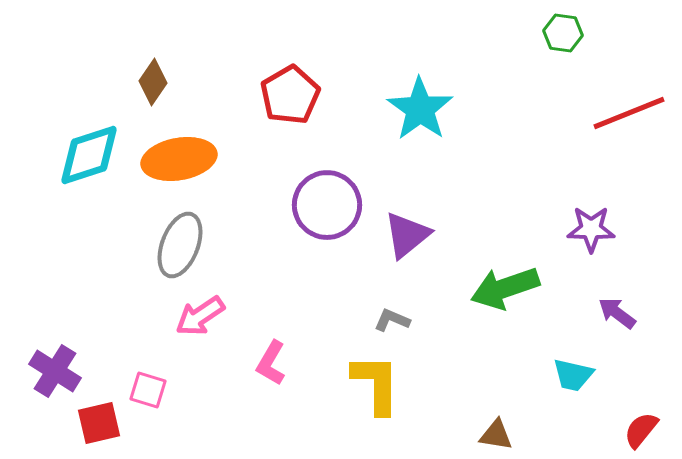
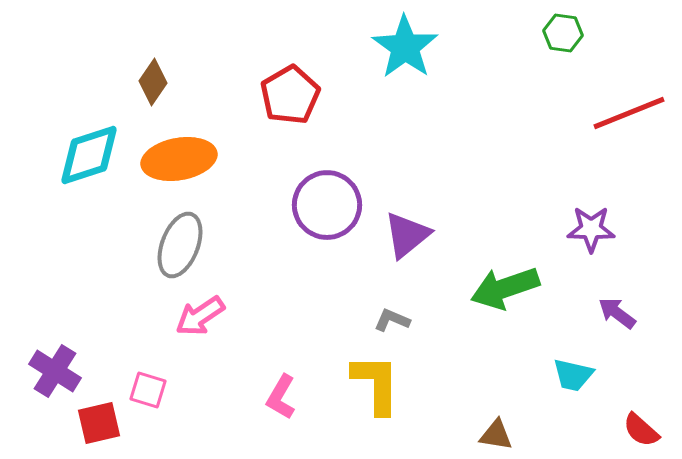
cyan star: moved 15 px left, 62 px up
pink L-shape: moved 10 px right, 34 px down
red semicircle: rotated 87 degrees counterclockwise
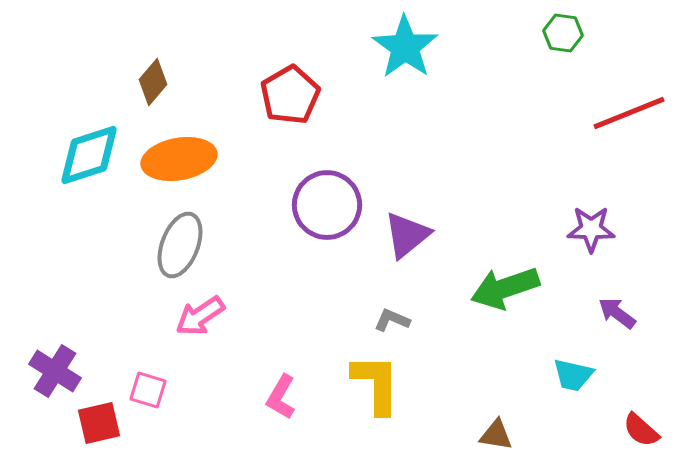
brown diamond: rotated 6 degrees clockwise
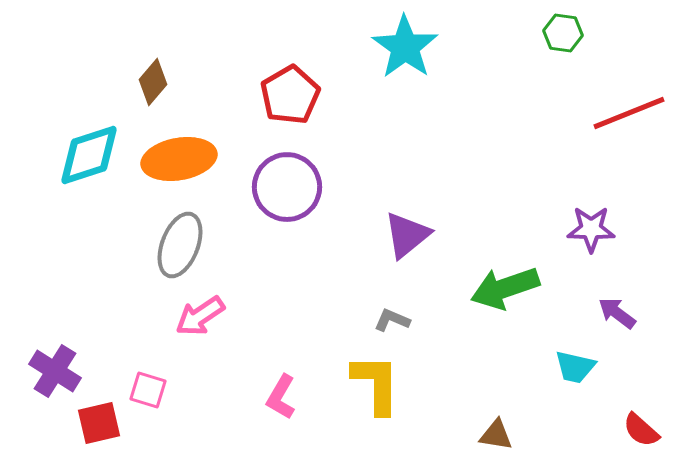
purple circle: moved 40 px left, 18 px up
cyan trapezoid: moved 2 px right, 8 px up
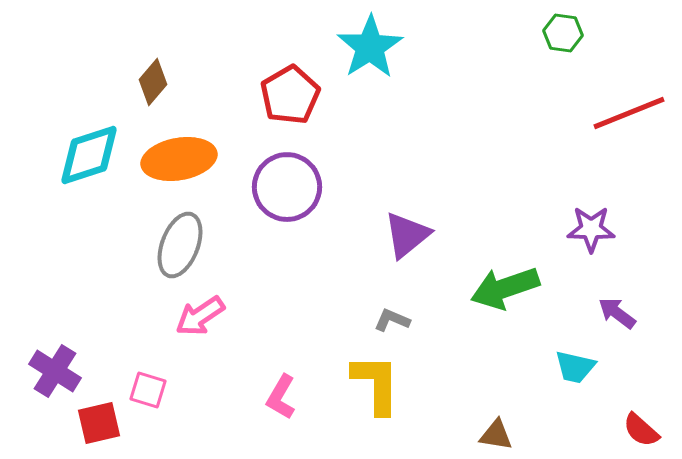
cyan star: moved 35 px left; rotated 4 degrees clockwise
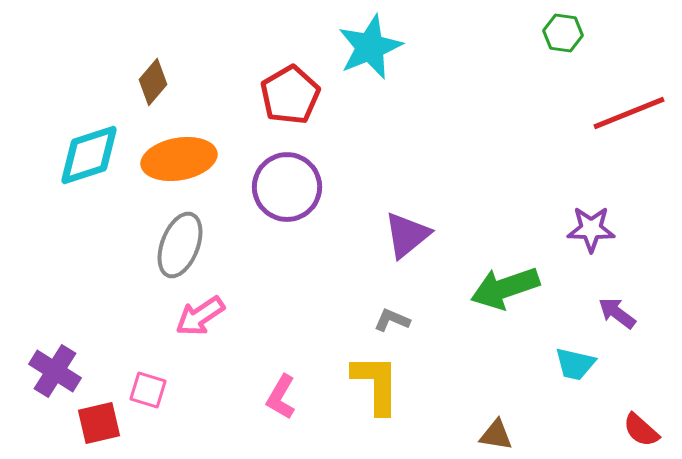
cyan star: rotated 10 degrees clockwise
cyan trapezoid: moved 3 px up
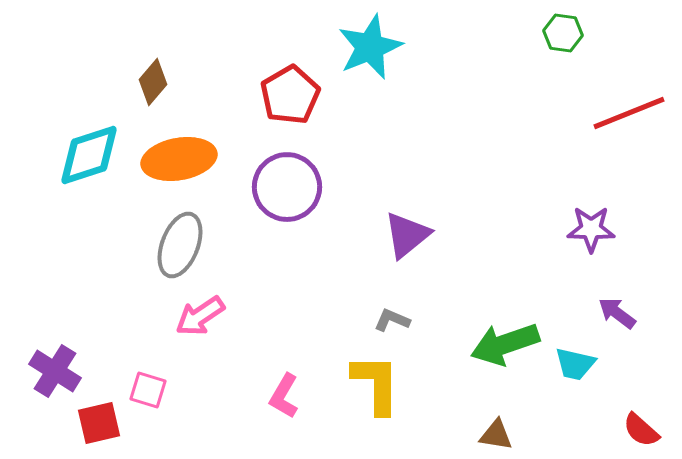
green arrow: moved 56 px down
pink L-shape: moved 3 px right, 1 px up
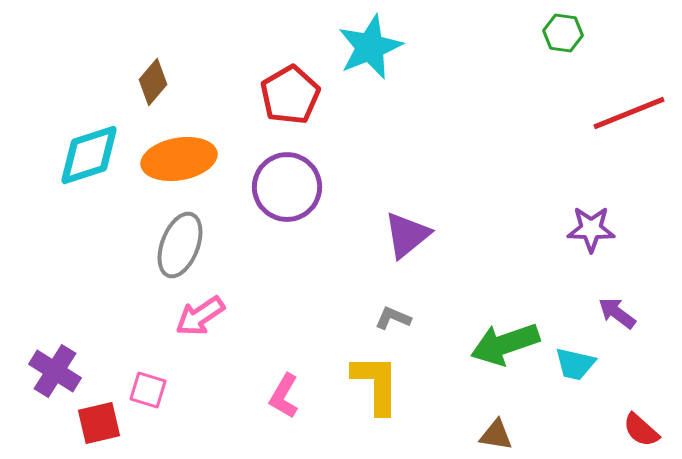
gray L-shape: moved 1 px right, 2 px up
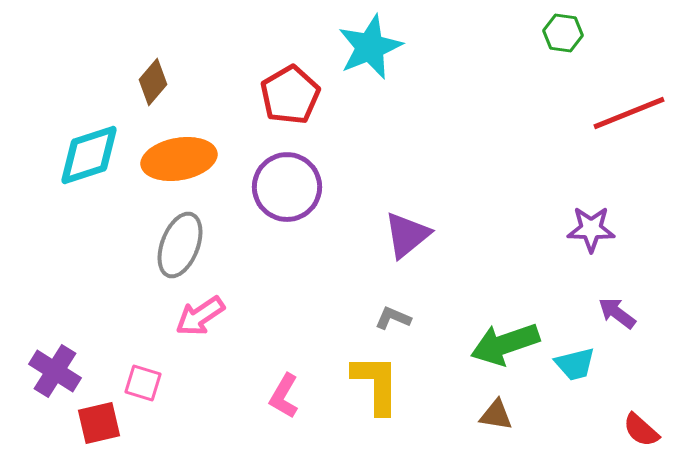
cyan trapezoid: rotated 27 degrees counterclockwise
pink square: moved 5 px left, 7 px up
brown triangle: moved 20 px up
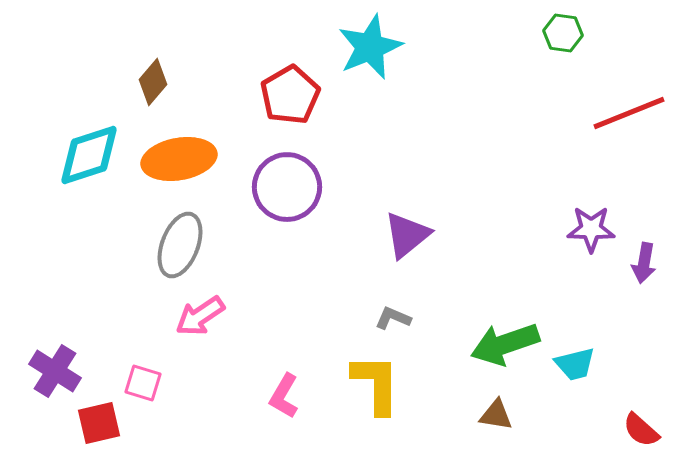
purple arrow: moved 27 px right, 50 px up; rotated 117 degrees counterclockwise
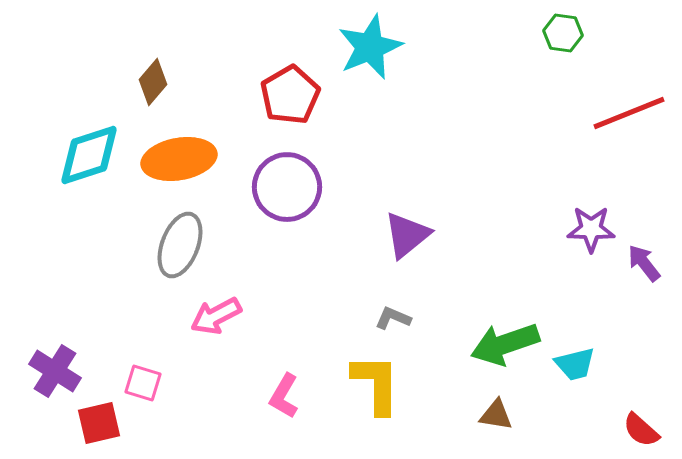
purple arrow: rotated 132 degrees clockwise
pink arrow: moved 16 px right; rotated 6 degrees clockwise
